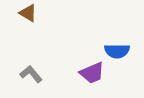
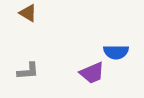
blue semicircle: moved 1 px left, 1 px down
gray L-shape: moved 3 px left, 3 px up; rotated 125 degrees clockwise
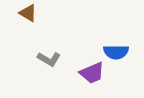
gray L-shape: moved 21 px right, 12 px up; rotated 35 degrees clockwise
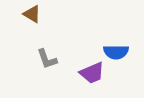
brown triangle: moved 4 px right, 1 px down
gray L-shape: moved 2 px left; rotated 40 degrees clockwise
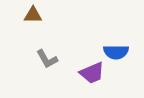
brown triangle: moved 1 px right, 1 px down; rotated 30 degrees counterclockwise
gray L-shape: rotated 10 degrees counterclockwise
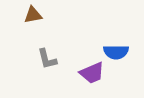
brown triangle: rotated 12 degrees counterclockwise
gray L-shape: rotated 15 degrees clockwise
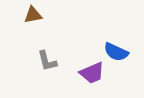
blue semicircle: rotated 25 degrees clockwise
gray L-shape: moved 2 px down
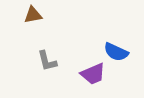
purple trapezoid: moved 1 px right, 1 px down
